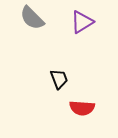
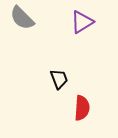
gray semicircle: moved 10 px left
red semicircle: rotated 90 degrees counterclockwise
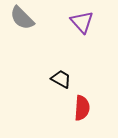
purple triangle: rotated 40 degrees counterclockwise
black trapezoid: moved 2 px right; rotated 40 degrees counterclockwise
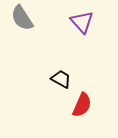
gray semicircle: rotated 12 degrees clockwise
red semicircle: moved 3 px up; rotated 20 degrees clockwise
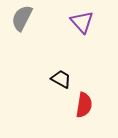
gray semicircle: rotated 60 degrees clockwise
red semicircle: moved 2 px right; rotated 15 degrees counterclockwise
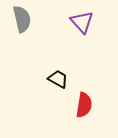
gray semicircle: moved 1 px down; rotated 140 degrees clockwise
black trapezoid: moved 3 px left
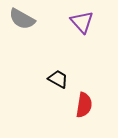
gray semicircle: rotated 132 degrees clockwise
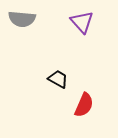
gray semicircle: rotated 24 degrees counterclockwise
red semicircle: rotated 15 degrees clockwise
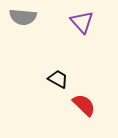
gray semicircle: moved 1 px right, 2 px up
red semicircle: rotated 70 degrees counterclockwise
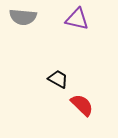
purple triangle: moved 5 px left, 3 px up; rotated 35 degrees counterclockwise
red semicircle: moved 2 px left
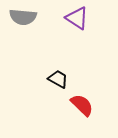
purple triangle: moved 1 px up; rotated 20 degrees clockwise
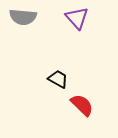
purple triangle: rotated 15 degrees clockwise
